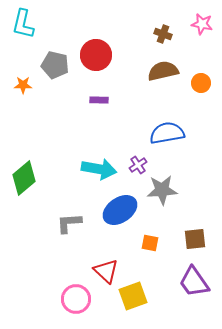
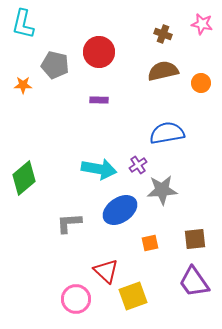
red circle: moved 3 px right, 3 px up
orange square: rotated 24 degrees counterclockwise
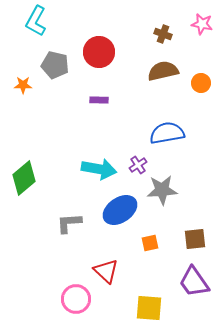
cyan L-shape: moved 13 px right, 3 px up; rotated 16 degrees clockwise
yellow square: moved 16 px right, 12 px down; rotated 24 degrees clockwise
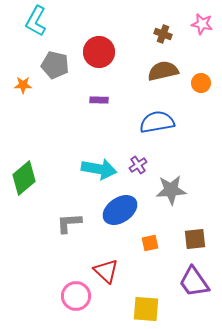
blue semicircle: moved 10 px left, 11 px up
gray star: moved 9 px right
pink circle: moved 3 px up
yellow square: moved 3 px left, 1 px down
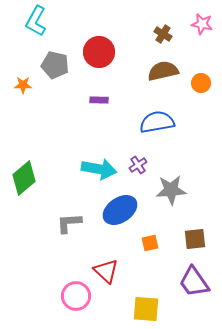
brown cross: rotated 12 degrees clockwise
